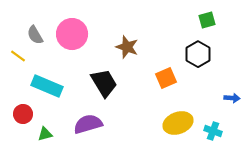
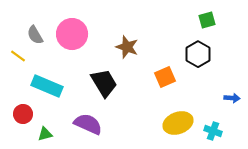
orange square: moved 1 px left, 1 px up
purple semicircle: rotated 40 degrees clockwise
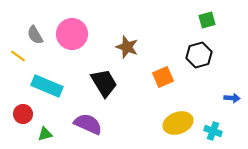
black hexagon: moved 1 px right, 1 px down; rotated 15 degrees clockwise
orange square: moved 2 px left
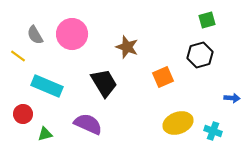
black hexagon: moved 1 px right
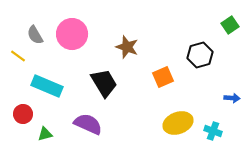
green square: moved 23 px right, 5 px down; rotated 18 degrees counterclockwise
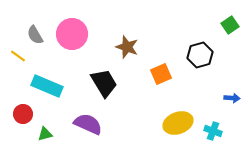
orange square: moved 2 px left, 3 px up
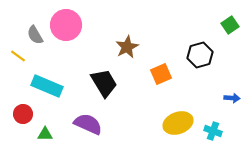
pink circle: moved 6 px left, 9 px up
brown star: rotated 25 degrees clockwise
green triangle: rotated 14 degrees clockwise
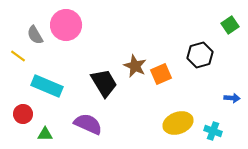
brown star: moved 8 px right, 19 px down; rotated 20 degrees counterclockwise
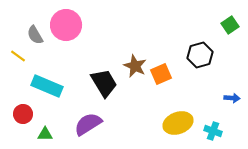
purple semicircle: rotated 56 degrees counterclockwise
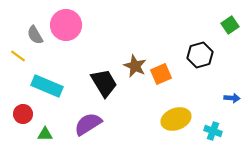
yellow ellipse: moved 2 px left, 4 px up
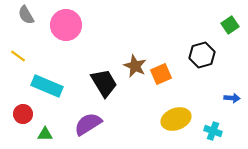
gray semicircle: moved 9 px left, 20 px up
black hexagon: moved 2 px right
